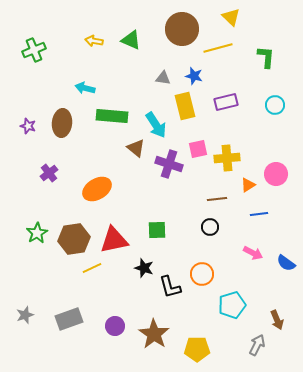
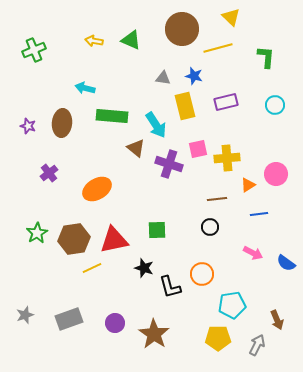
cyan pentagon at (232, 305): rotated 8 degrees clockwise
purple circle at (115, 326): moved 3 px up
yellow pentagon at (197, 349): moved 21 px right, 11 px up
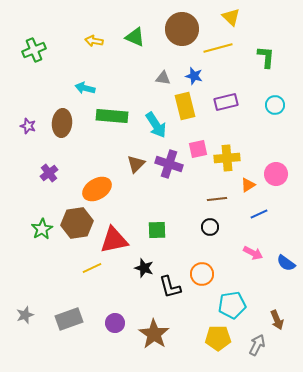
green triangle at (131, 40): moved 4 px right, 3 px up
brown triangle at (136, 148): moved 16 px down; rotated 36 degrees clockwise
blue line at (259, 214): rotated 18 degrees counterclockwise
green star at (37, 233): moved 5 px right, 4 px up
brown hexagon at (74, 239): moved 3 px right, 16 px up
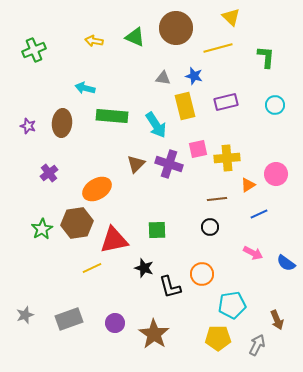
brown circle at (182, 29): moved 6 px left, 1 px up
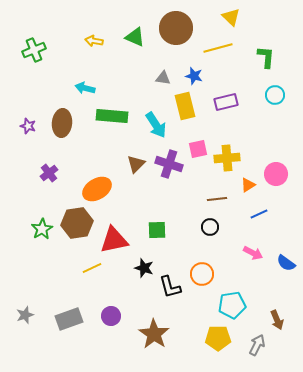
cyan circle at (275, 105): moved 10 px up
purple circle at (115, 323): moved 4 px left, 7 px up
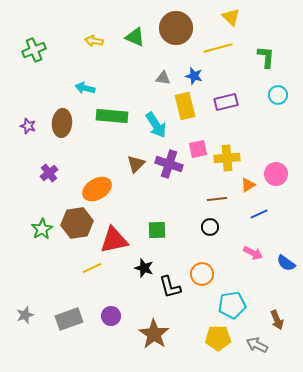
cyan circle at (275, 95): moved 3 px right
gray arrow at (257, 345): rotated 90 degrees counterclockwise
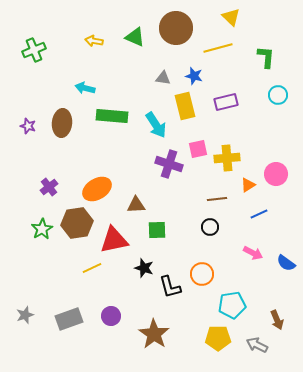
brown triangle at (136, 164): moved 41 px down; rotated 42 degrees clockwise
purple cross at (49, 173): moved 14 px down
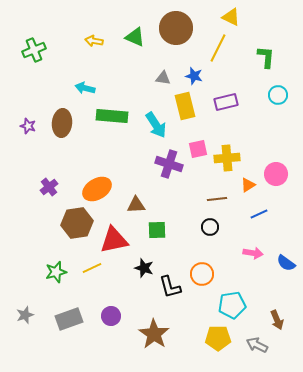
yellow triangle at (231, 17): rotated 18 degrees counterclockwise
yellow line at (218, 48): rotated 48 degrees counterclockwise
green star at (42, 229): moved 14 px right, 43 px down; rotated 15 degrees clockwise
pink arrow at (253, 253): rotated 18 degrees counterclockwise
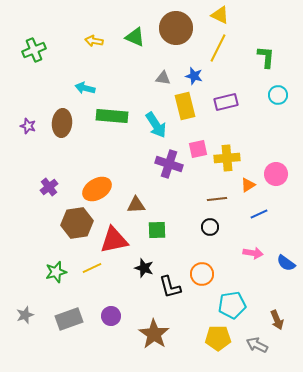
yellow triangle at (231, 17): moved 11 px left, 2 px up
